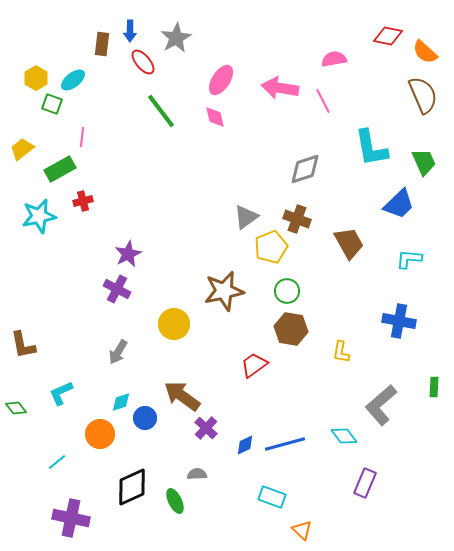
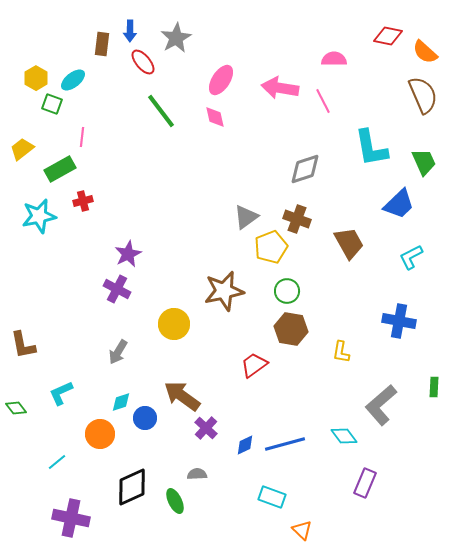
pink semicircle at (334, 59): rotated 10 degrees clockwise
cyan L-shape at (409, 259): moved 2 px right, 2 px up; rotated 32 degrees counterclockwise
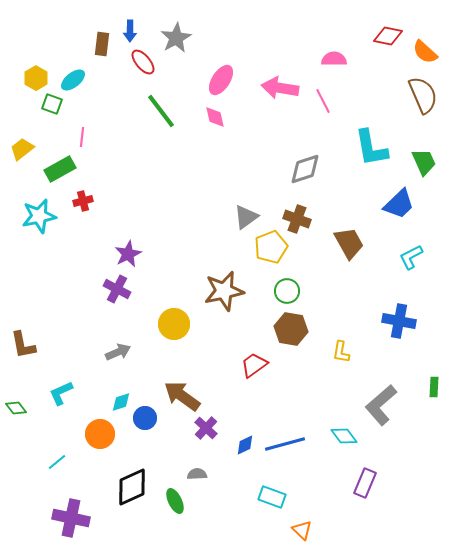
gray arrow at (118, 352): rotated 145 degrees counterclockwise
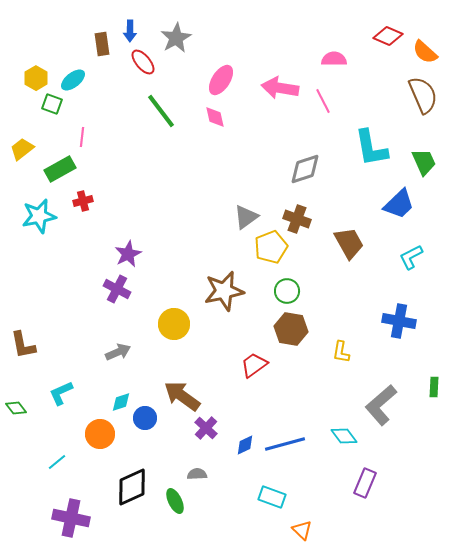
red diamond at (388, 36): rotated 12 degrees clockwise
brown rectangle at (102, 44): rotated 15 degrees counterclockwise
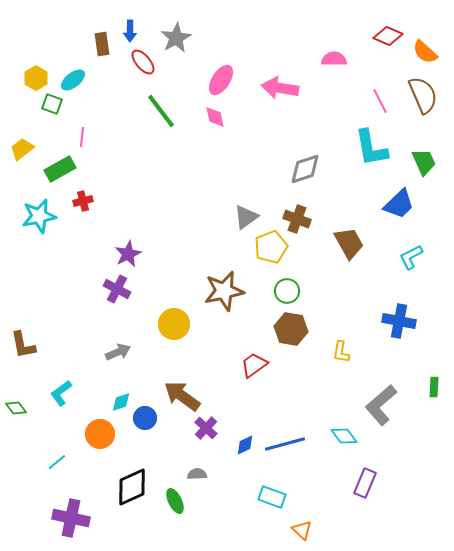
pink line at (323, 101): moved 57 px right
cyan L-shape at (61, 393): rotated 12 degrees counterclockwise
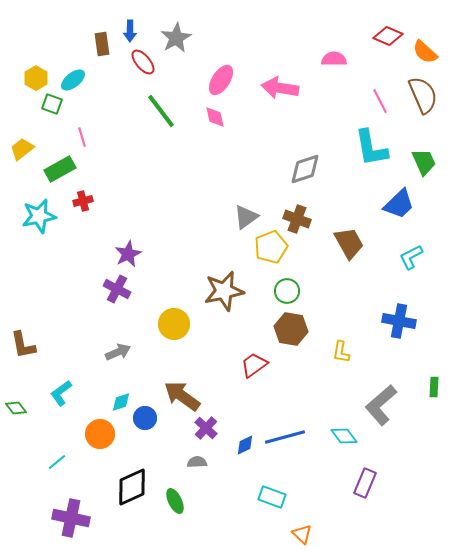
pink line at (82, 137): rotated 24 degrees counterclockwise
blue line at (285, 444): moved 7 px up
gray semicircle at (197, 474): moved 12 px up
orange triangle at (302, 530): moved 4 px down
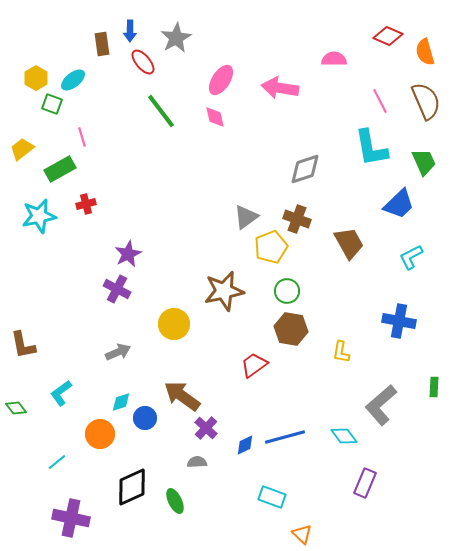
orange semicircle at (425, 52): rotated 32 degrees clockwise
brown semicircle at (423, 95): moved 3 px right, 6 px down
red cross at (83, 201): moved 3 px right, 3 px down
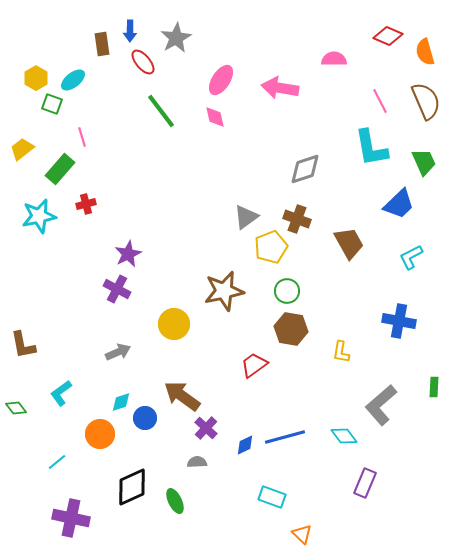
green rectangle at (60, 169): rotated 20 degrees counterclockwise
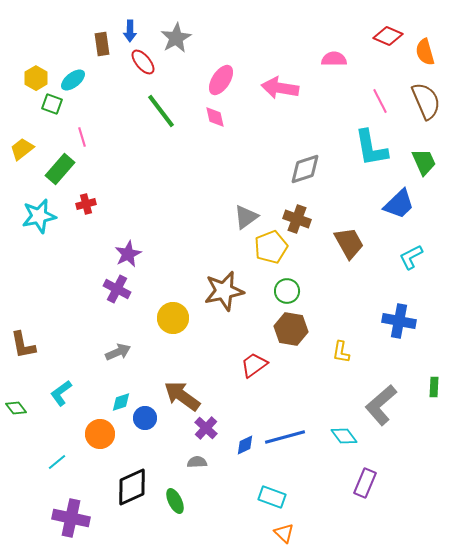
yellow circle at (174, 324): moved 1 px left, 6 px up
orange triangle at (302, 534): moved 18 px left, 1 px up
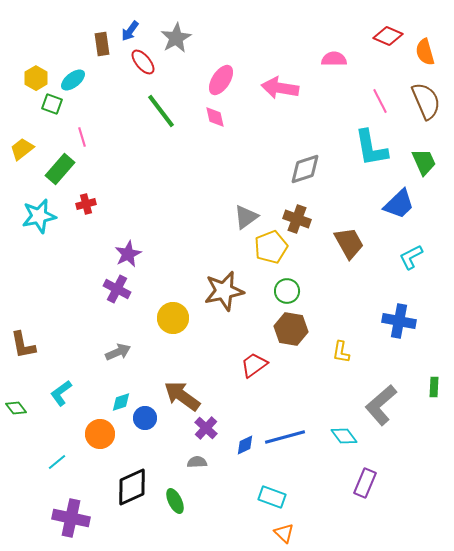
blue arrow at (130, 31): rotated 35 degrees clockwise
